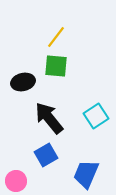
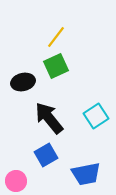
green square: rotated 30 degrees counterclockwise
blue trapezoid: rotated 124 degrees counterclockwise
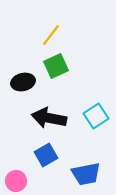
yellow line: moved 5 px left, 2 px up
black arrow: rotated 40 degrees counterclockwise
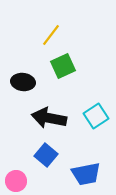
green square: moved 7 px right
black ellipse: rotated 20 degrees clockwise
blue square: rotated 20 degrees counterclockwise
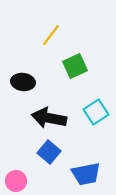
green square: moved 12 px right
cyan square: moved 4 px up
blue square: moved 3 px right, 3 px up
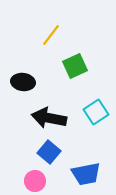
pink circle: moved 19 px right
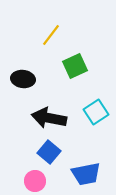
black ellipse: moved 3 px up
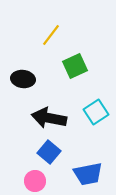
blue trapezoid: moved 2 px right
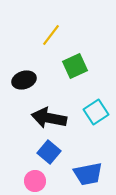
black ellipse: moved 1 px right, 1 px down; rotated 25 degrees counterclockwise
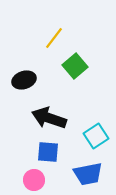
yellow line: moved 3 px right, 3 px down
green square: rotated 15 degrees counterclockwise
cyan square: moved 24 px down
black arrow: rotated 8 degrees clockwise
blue square: moved 1 px left; rotated 35 degrees counterclockwise
pink circle: moved 1 px left, 1 px up
